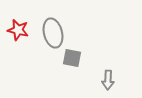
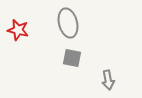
gray ellipse: moved 15 px right, 10 px up
gray arrow: rotated 12 degrees counterclockwise
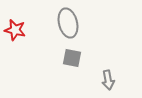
red star: moved 3 px left
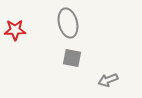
red star: rotated 15 degrees counterclockwise
gray arrow: rotated 78 degrees clockwise
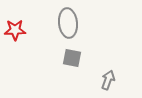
gray ellipse: rotated 8 degrees clockwise
gray arrow: rotated 132 degrees clockwise
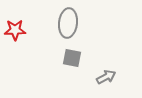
gray ellipse: rotated 12 degrees clockwise
gray arrow: moved 2 px left, 3 px up; rotated 42 degrees clockwise
